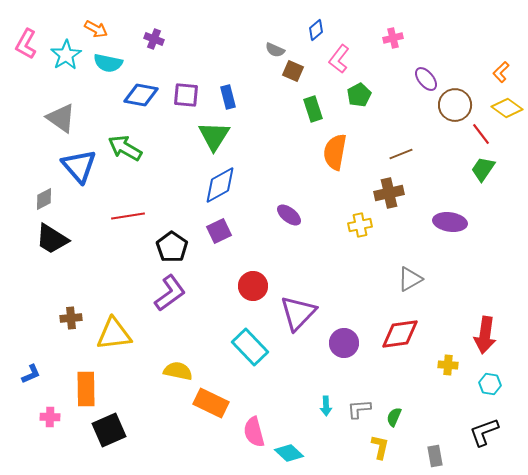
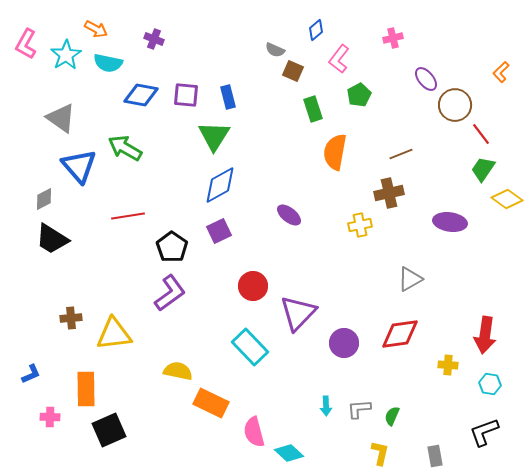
yellow diamond at (507, 108): moved 91 px down
green semicircle at (394, 417): moved 2 px left, 1 px up
yellow L-shape at (380, 447): moved 6 px down
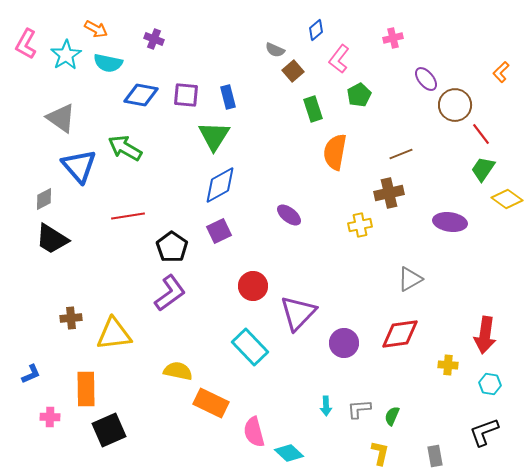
brown square at (293, 71): rotated 25 degrees clockwise
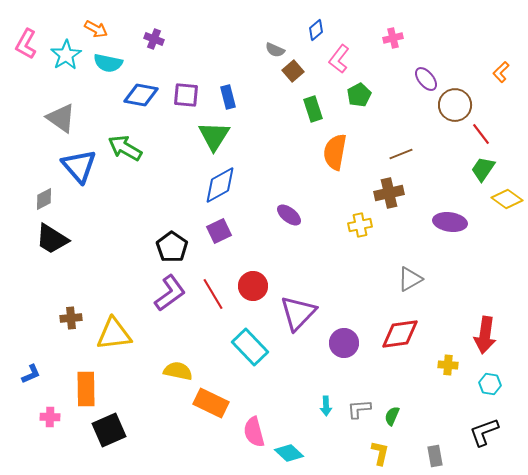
red line at (128, 216): moved 85 px right, 78 px down; rotated 68 degrees clockwise
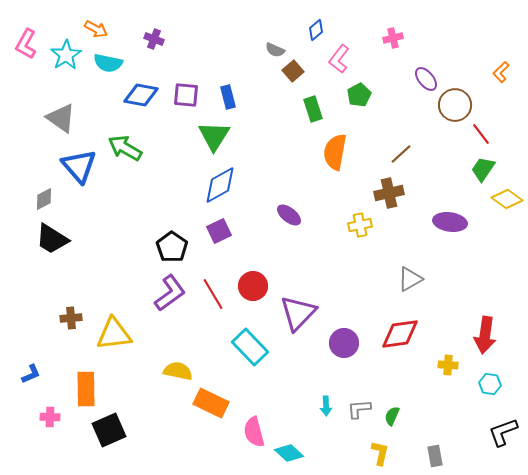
brown line at (401, 154): rotated 20 degrees counterclockwise
black L-shape at (484, 432): moved 19 px right
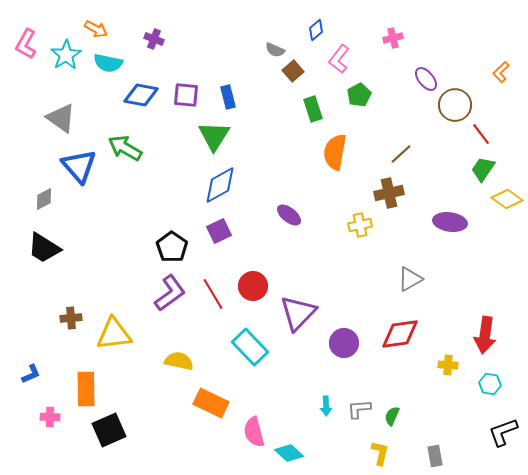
black trapezoid at (52, 239): moved 8 px left, 9 px down
yellow semicircle at (178, 371): moved 1 px right, 10 px up
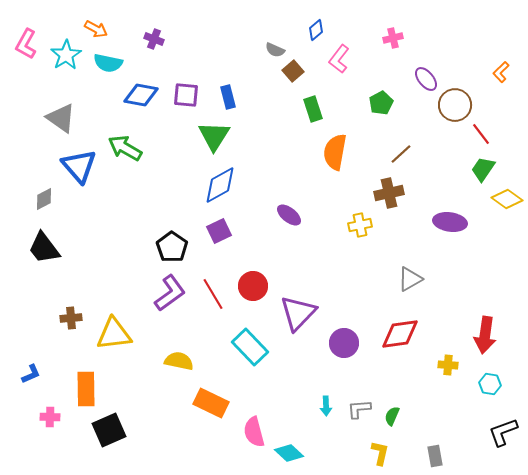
green pentagon at (359, 95): moved 22 px right, 8 px down
black trapezoid at (44, 248): rotated 21 degrees clockwise
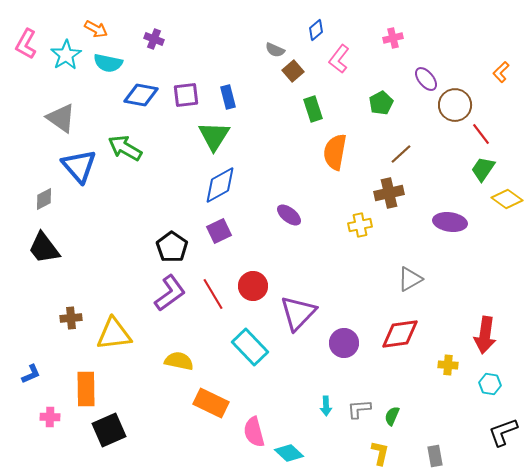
purple square at (186, 95): rotated 12 degrees counterclockwise
